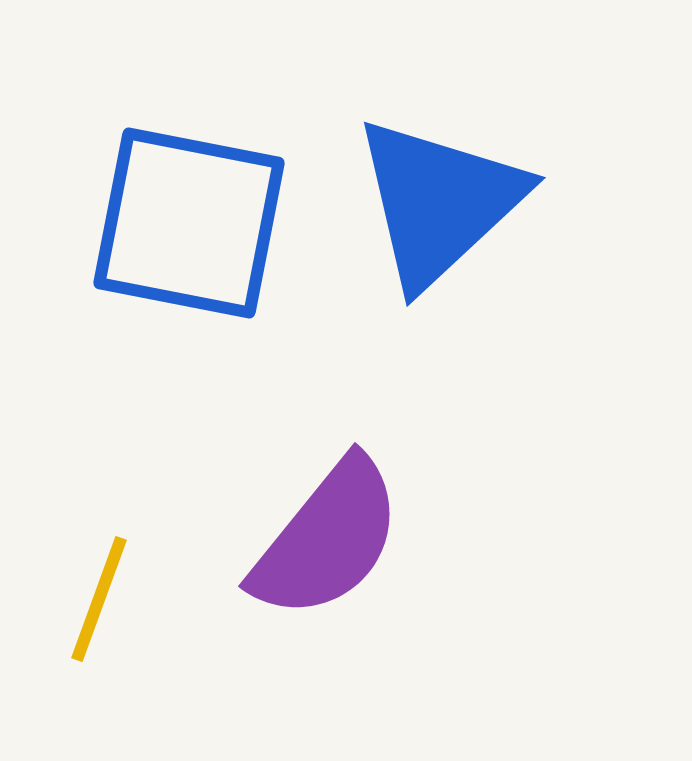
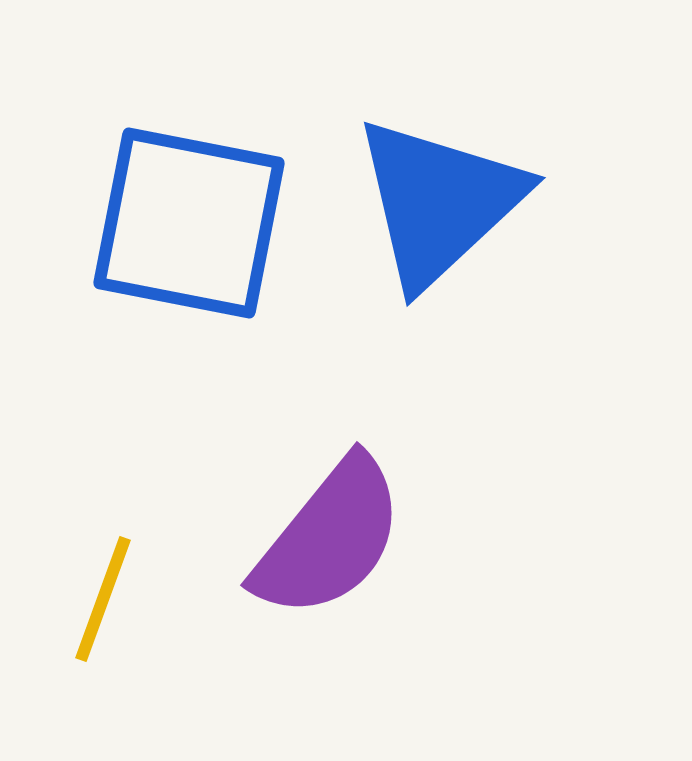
purple semicircle: moved 2 px right, 1 px up
yellow line: moved 4 px right
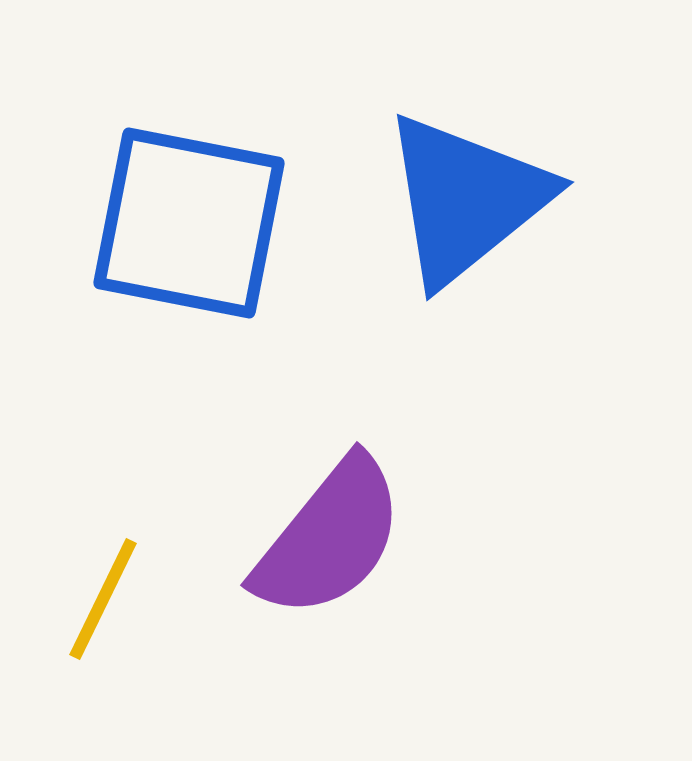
blue triangle: moved 27 px right, 3 px up; rotated 4 degrees clockwise
yellow line: rotated 6 degrees clockwise
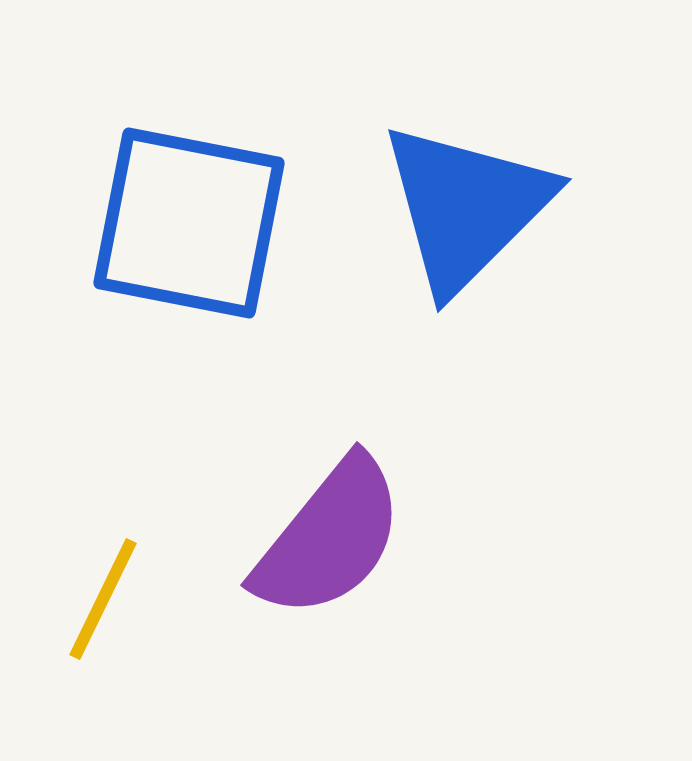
blue triangle: moved 8 px down; rotated 6 degrees counterclockwise
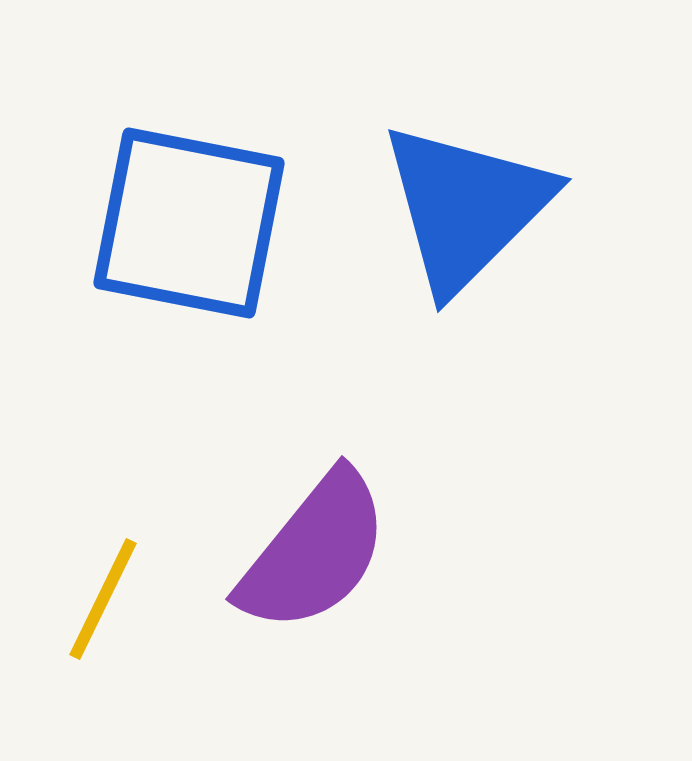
purple semicircle: moved 15 px left, 14 px down
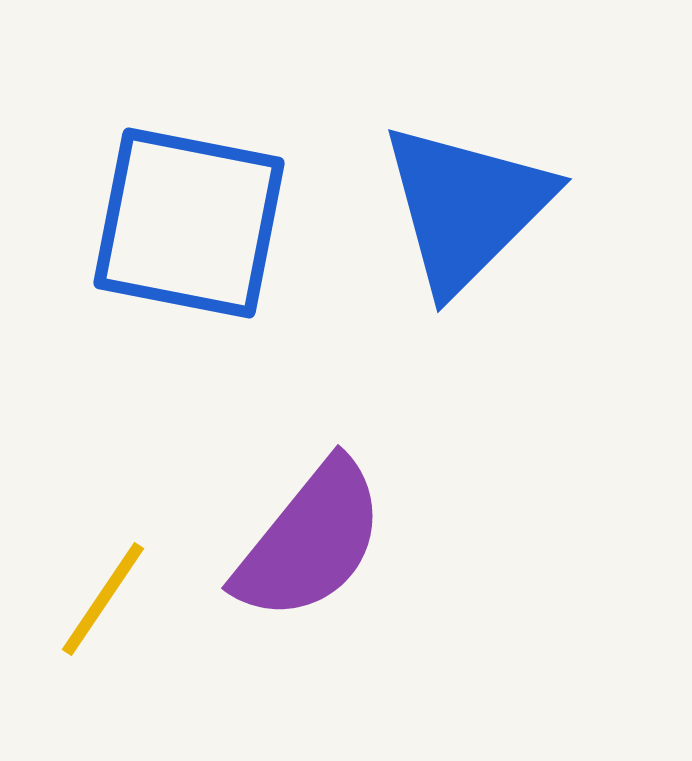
purple semicircle: moved 4 px left, 11 px up
yellow line: rotated 8 degrees clockwise
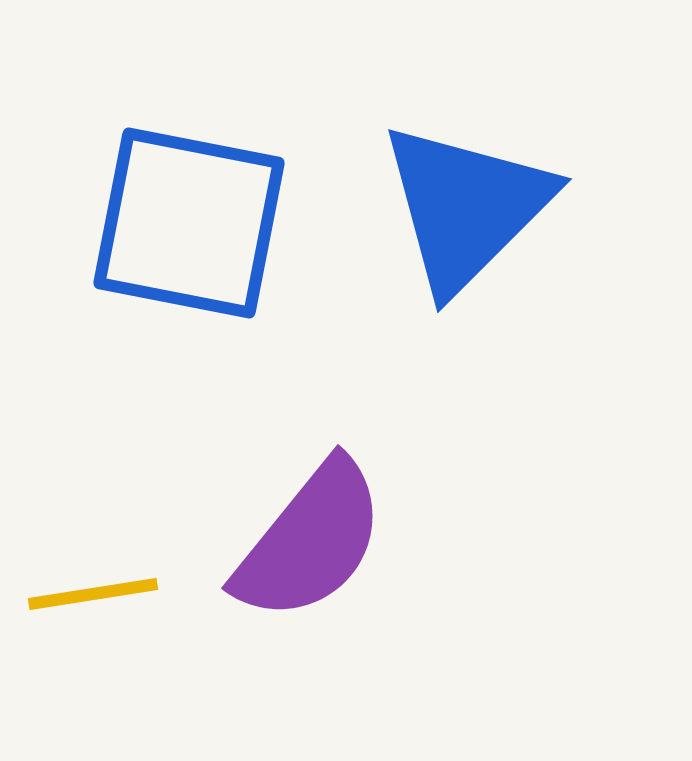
yellow line: moved 10 px left, 5 px up; rotated 47 degrees clockwise
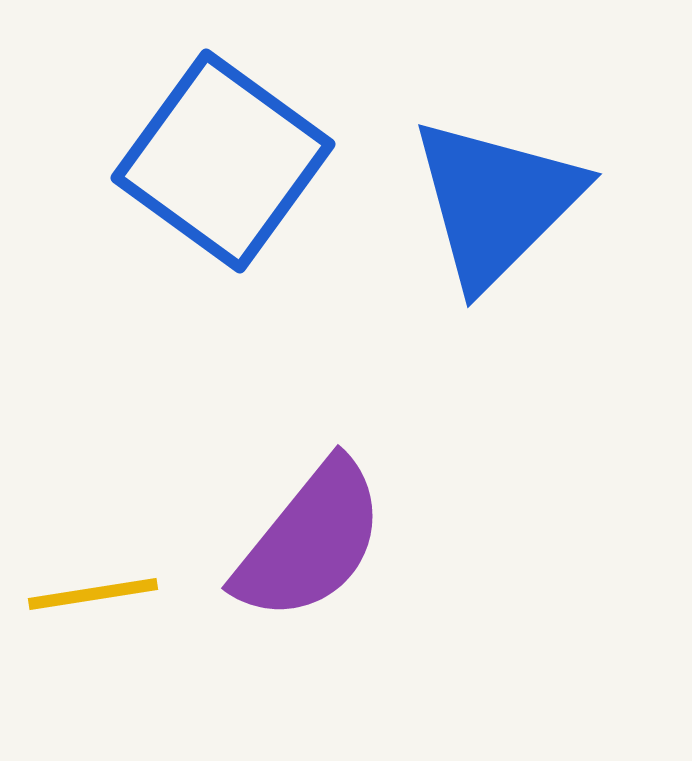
blue triangle: moved 30 px right, 5 px up
blue square: moved 34 px right, 62 px up; rotated 25 degrees clockwise
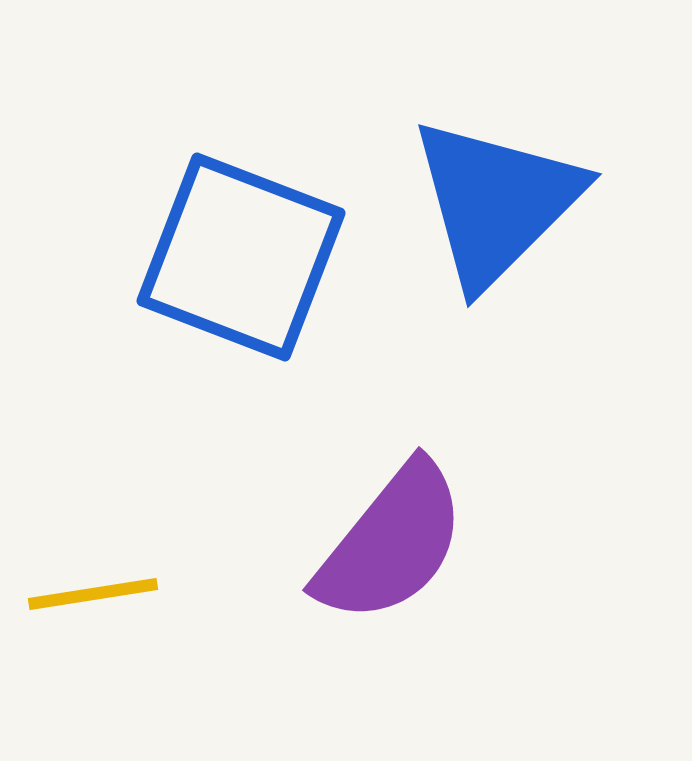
blue square: moved 18 px right, 96 px down; rotated 15 degrees counterclockwise
purple semicircle: moved 81 px right, 2 px down
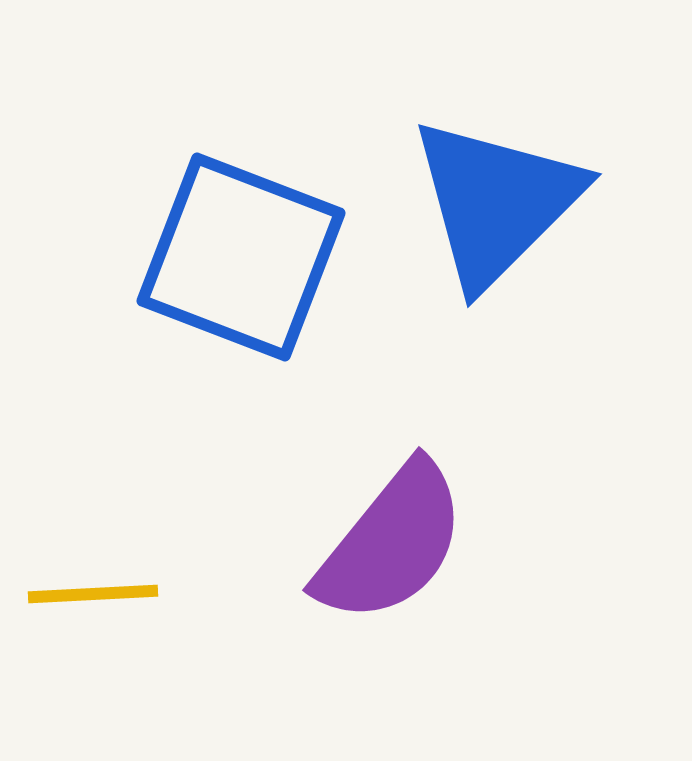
yellow line: rotated 6 degrees clockwise
